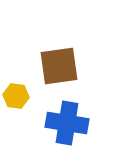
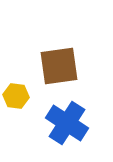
blue cross: rotated 24 degrees clockwise
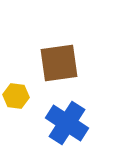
brown square: moved 3 px up
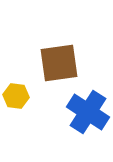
blue cross: moved 21 px right, 11 px up
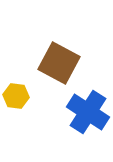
brown square: rotated 36 degrees clockwise
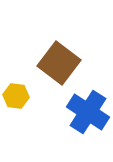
brown square: rotated 9 degrees clockwise
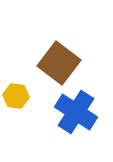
blue cross: moved 12 px left
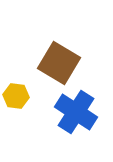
brown square: rotated 6 degrees counterclockwise
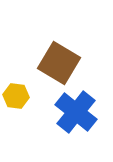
blue cross: rotated 6 degrees clockwise
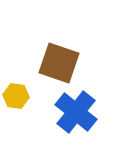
brown square: rotated 12 degrees counterclockwise
